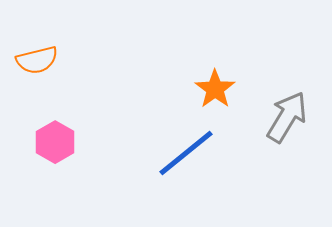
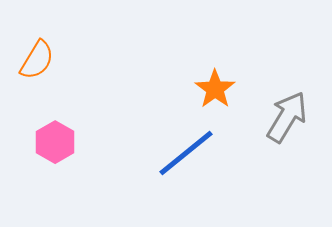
orange semicircle: rotated 45 degrees counterclockwise
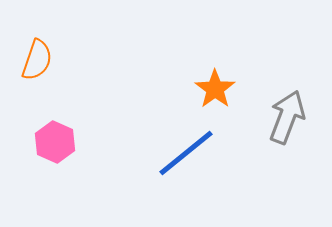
orange semicircle: rotated 12 degrees counterclockwise
gray arrow: rotated 10 degrees counterclockwise
pink hexagon: rotated 6 degrees counterclockwise
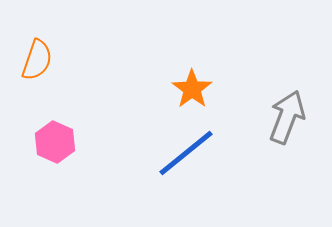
orange star: moved 23 px left
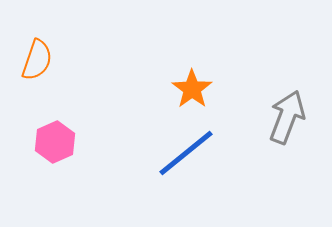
pink hexagon: rotated 12 degrees clockwise
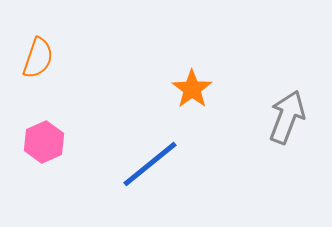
orange semicircle: moved 1 px right, 2 px up
pink hexagon: moved 11 px left
blue line: moved 36 px left, 11 px down
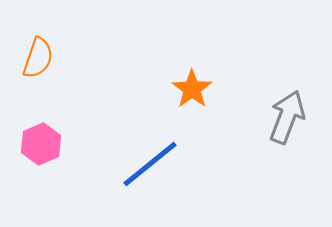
pink hexagon: moved 3 px left, 2 px down
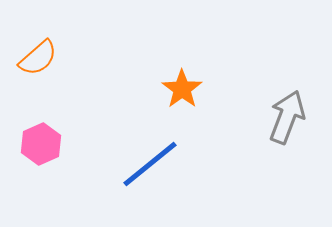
orange semicircle: rotated 30 degrees clockwise
orange star: moved 10 px left
